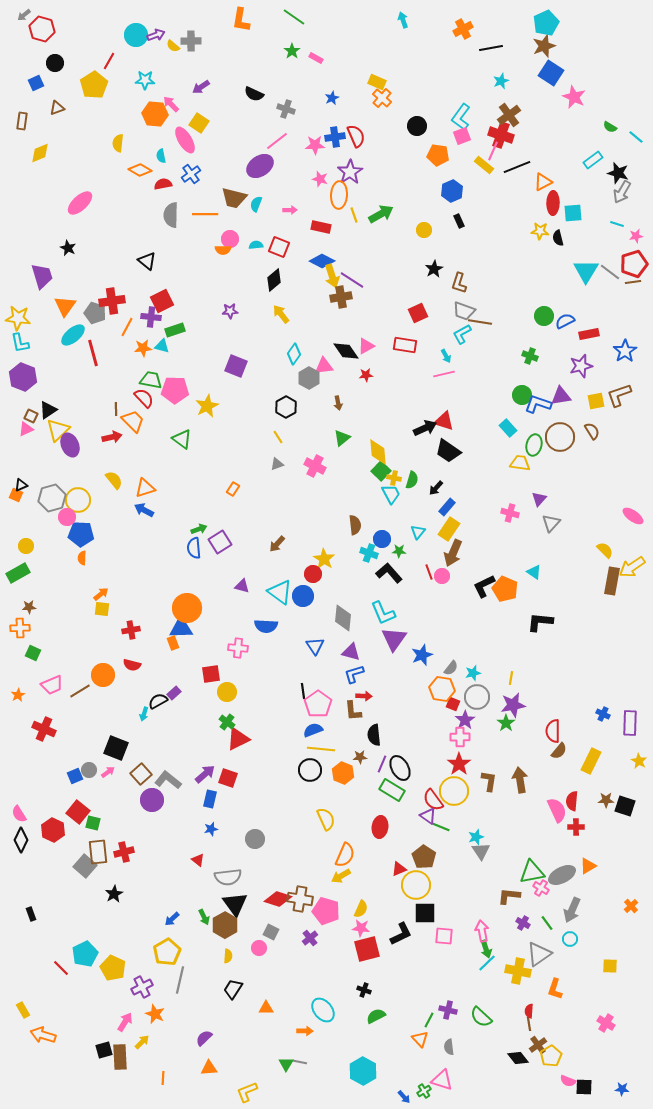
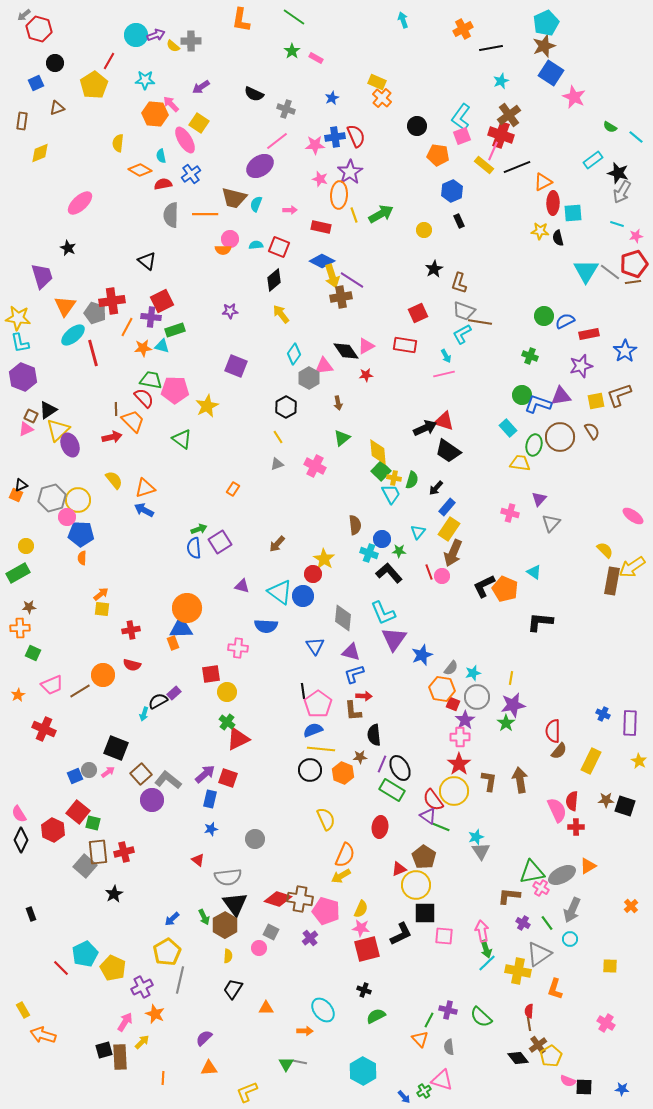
red hexagon at (42, 29): moved 3 px left
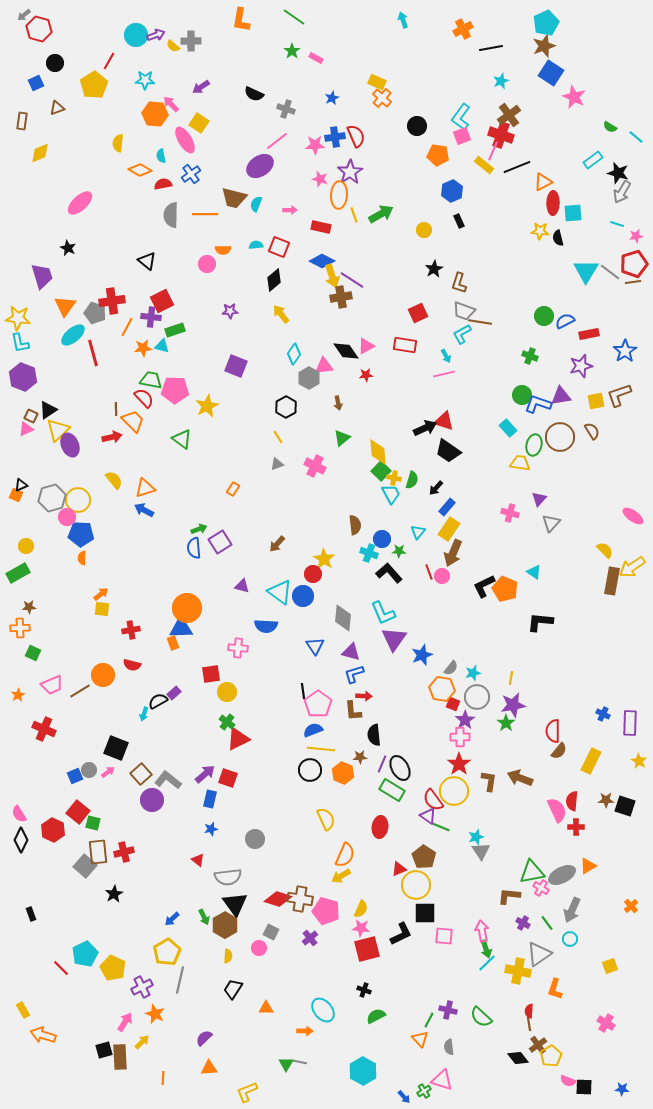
pink circle at (230, 239): moved 23 px left, 25 px down
brown arrow at (520, 780): moved 2 px up; rotated 60 degrees counterclockwise
yellow square at (610, 966): rotated 21 degrees counterclockwise
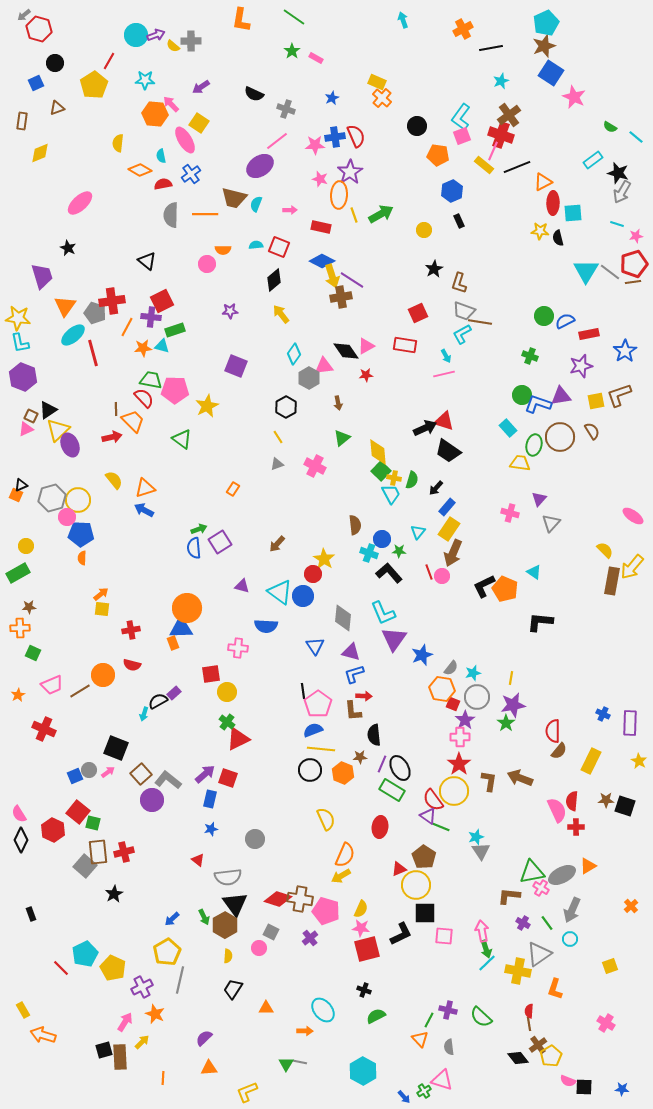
yellow arrow at (632, 567): rotated 16 degrees counterclockwise
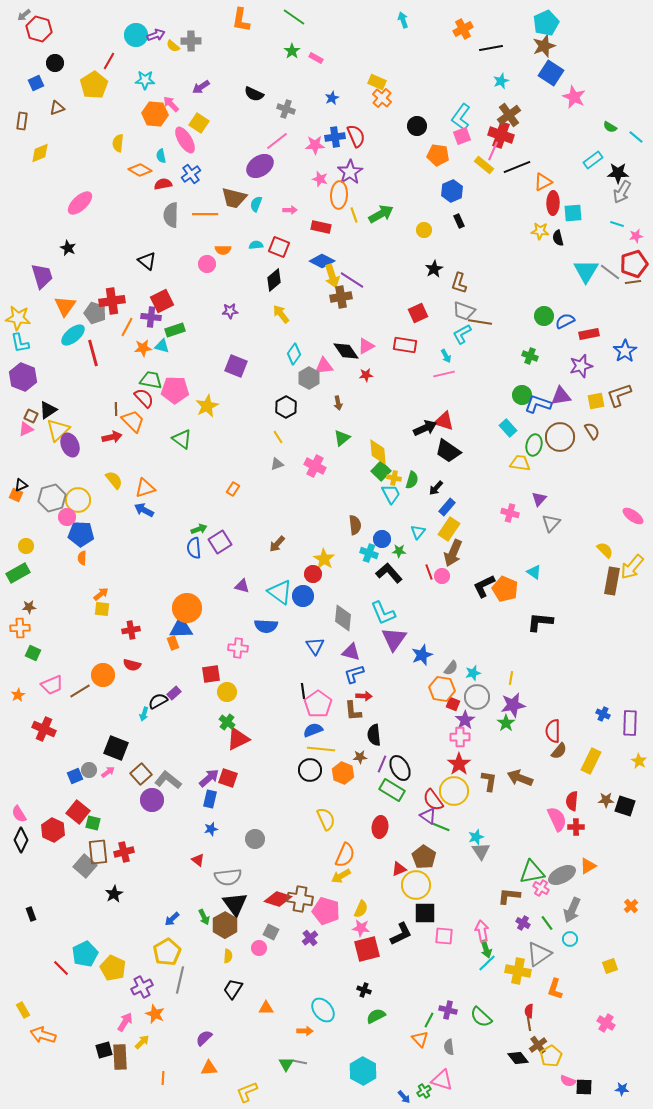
black star at (618, 173): rotated 15 degrees counterclockwise
purple arrow at (205, 774): moved 4 px right, 4 px down
pink semicircle at (557, 810): moved 9 px down
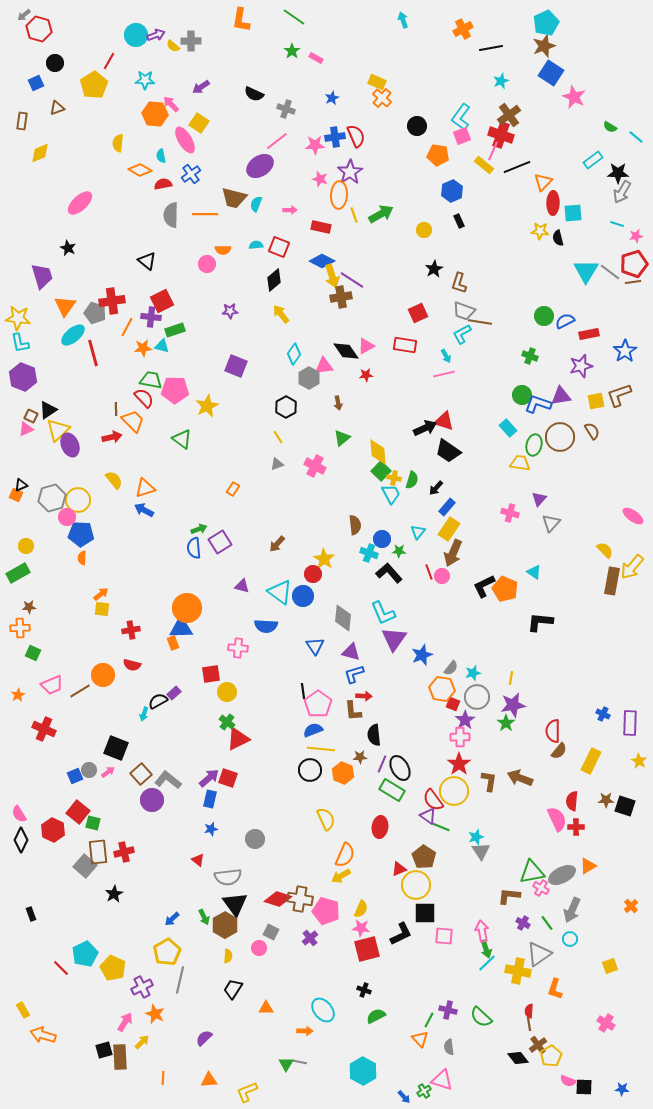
orange triangle at (543, 182): rotated 18 degrees counterclockwise
orange triangle at (209, 1068): moved 12 px down
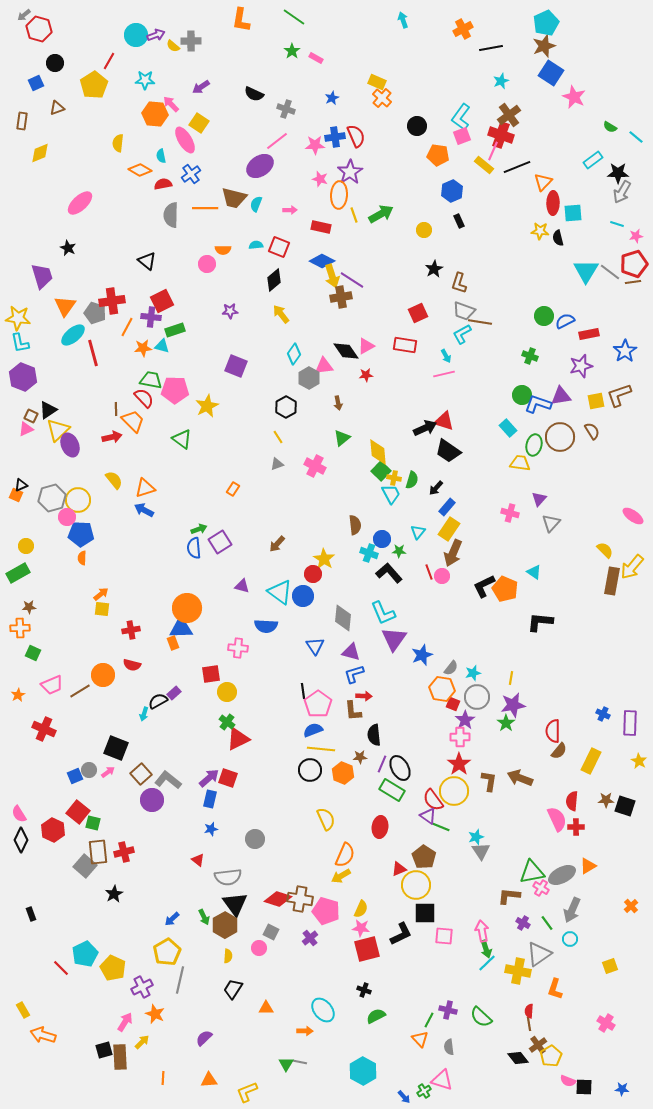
orange line at (205, 214): moved 6 px up
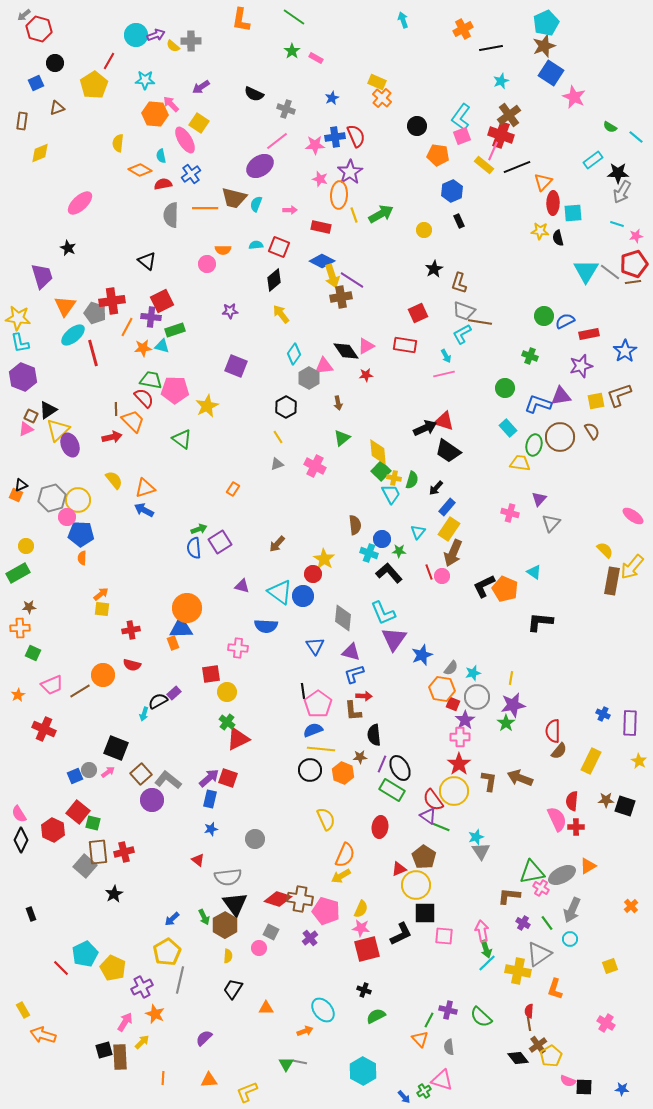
green circle at (522, 395): moved 17 px left, 7 px up
orange arrow at (305, 1031): rotated 21 degrees counterclockwise
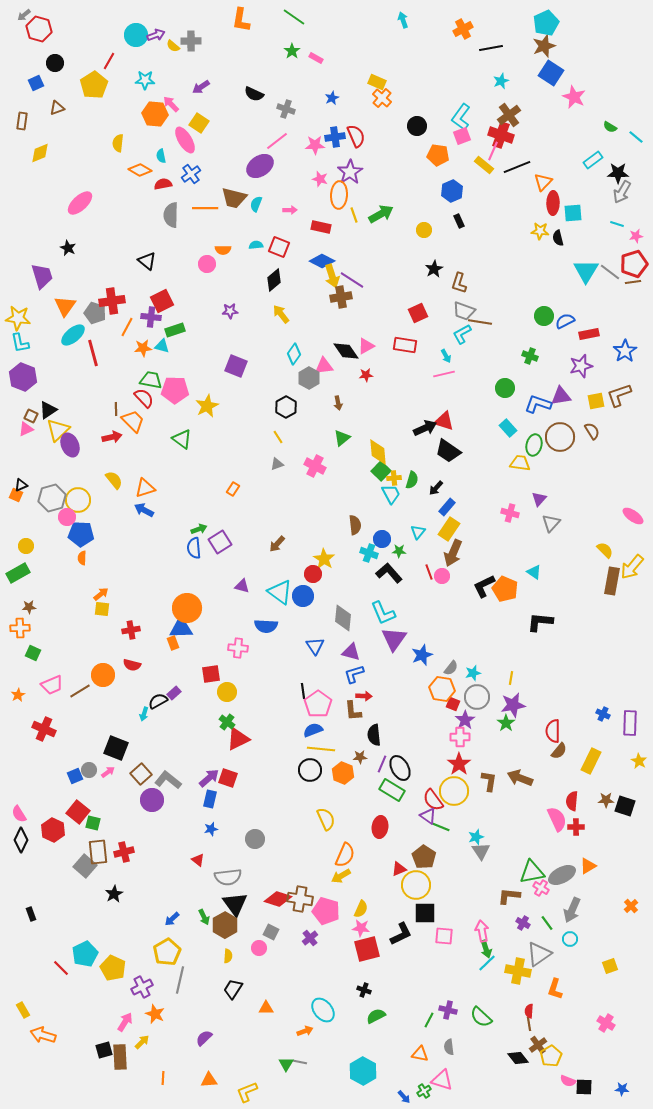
yellow cross at (394, 478): rotated 16 degrees counterclockwise
orange triangle at (420, 1039): moved 15 px down; rotated 36 degrees counterclockwise
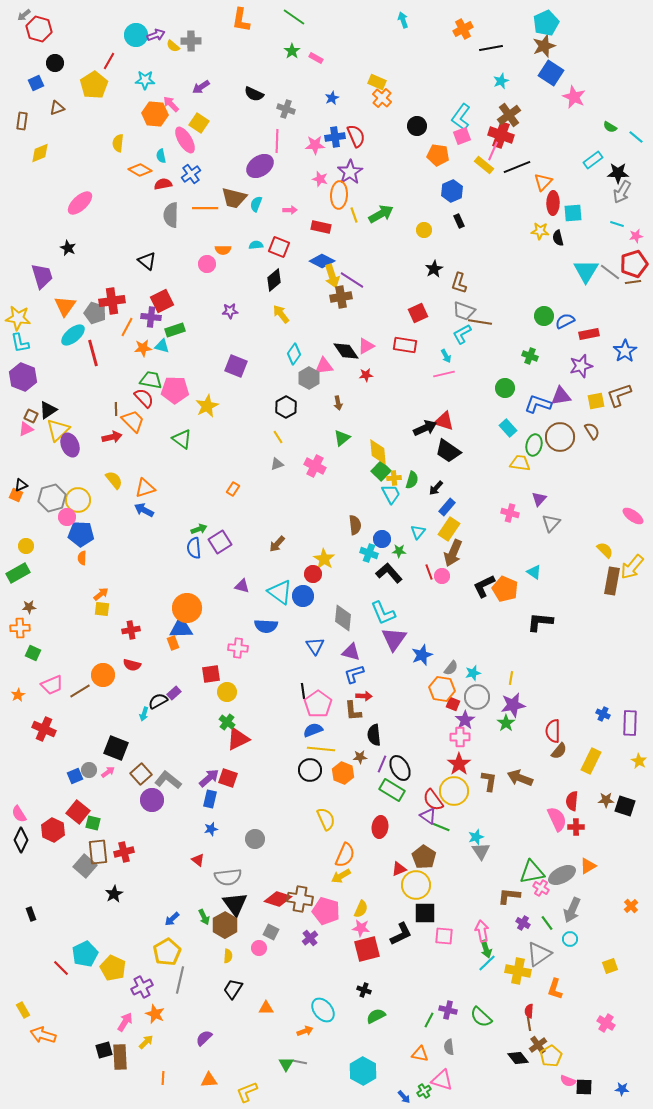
pink line at (277, 141): rotated 50 degrees counterclockwise
yellow arrow at (142, 1042): moved 4 px right
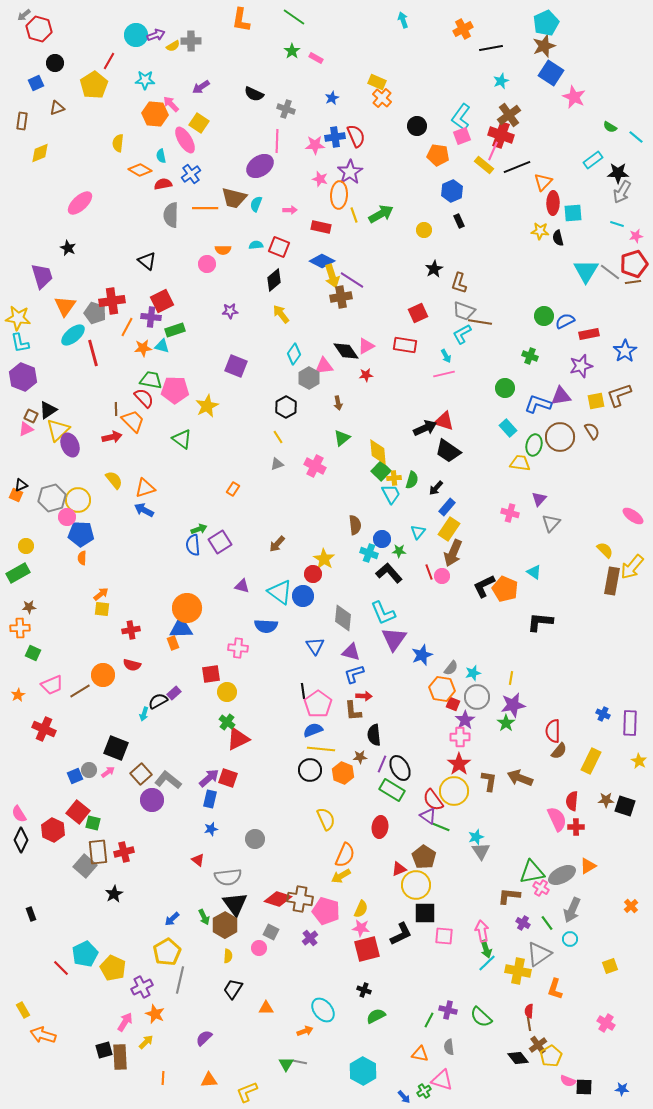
yellow semicircle at (173, 46): rotated 72 degrees counterclockwise
blue semicircle at (194, 548): moved 1 px left, 3 px up
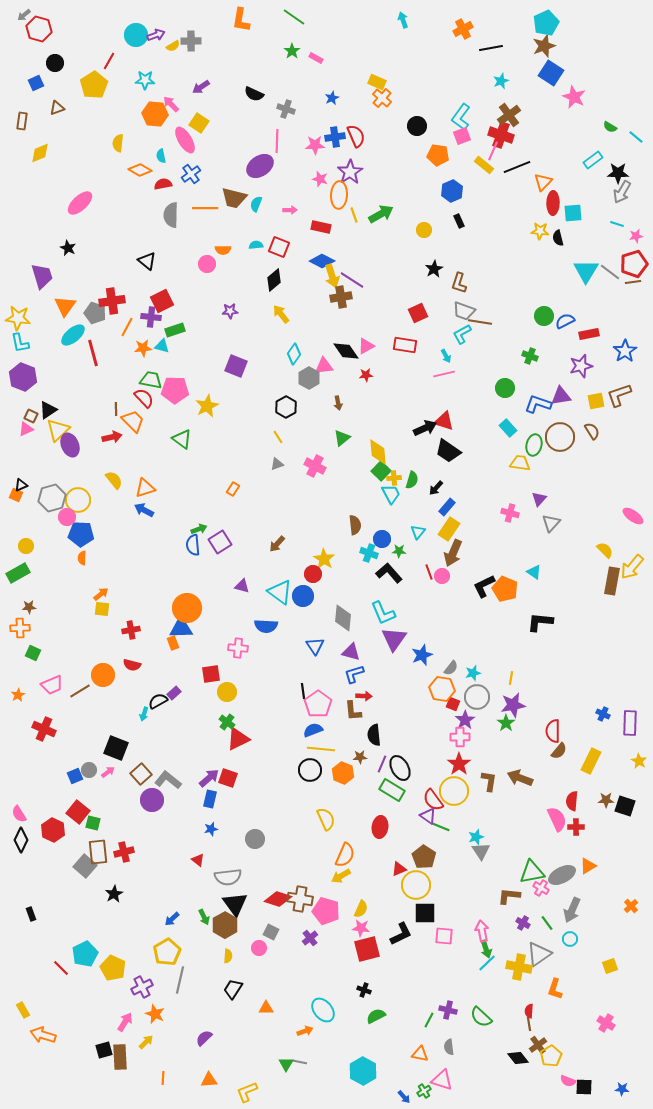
yellow cross at (518, 971): moved 1 px right, 4 px up
